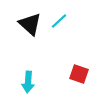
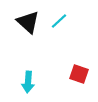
black triangle: moved 2 px left, 2 px up
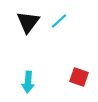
black triangle: rotated 25 degrees clockwise
red square: moved 3 px down
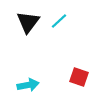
cyan arrow: moved 3 px down; rotated 105 degrees counterclockwise
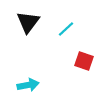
cyan line: moved 7 px right, 8 px down
red square: moved 5 px right, 16 px up
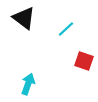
black triangle: moved 4 px left, 4 px up; rotated 30 degrees counterclockwise
cyan arrow: moved 1 px up; rotated 60 degrees counterclockwise
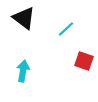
cyan arrow: moved 5 px left, 13 px up; rotated 10 degrees counterclockwise
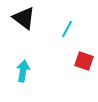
cyan line: moved 1 px right; rotated 18 degrees counterclockwise
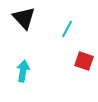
black triangle: rotated 10 degrees clockwise
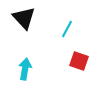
red square: moved 5 px left
cyan arrow: moved 2 px right, 2 px up
